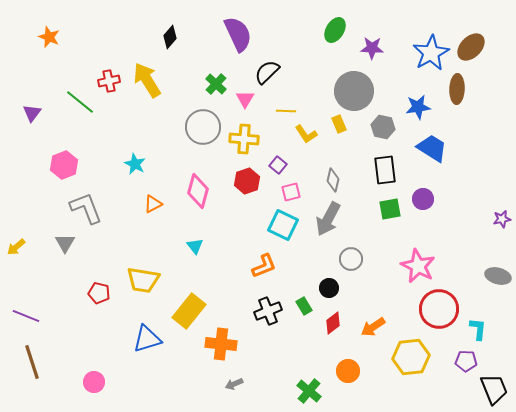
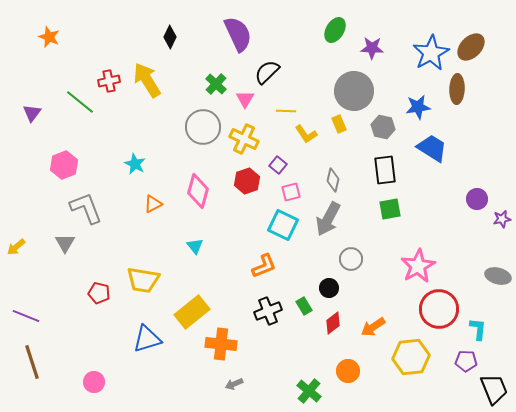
black diamond at (170, 37): rotated 15 degrees counterclockwise
yellow cross at (244, 139): rotated 20 degrees clockwise
purple circle at (423, 199): moved 54 px right
pink star at (418, 266): rotated 16 degrees clockwise
yellow rectangle at (189, 311): moved 3 px right, 1 px down; rotated 12 degrees clockwise
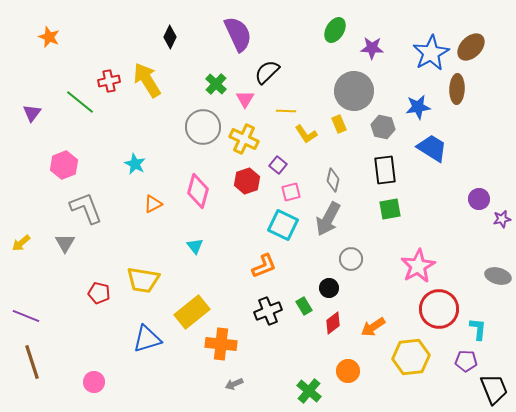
purple circle at (477, 199): moved 2 px right
yellow arrow at (16, 247): moved 5 px right, 4 px up
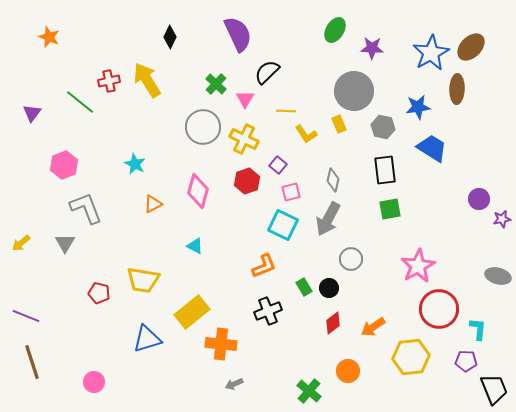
cyan triangle at (195, 246): rotated 24 degrees counterclockwise
green rectangle at (304, 306): moved 19 px up
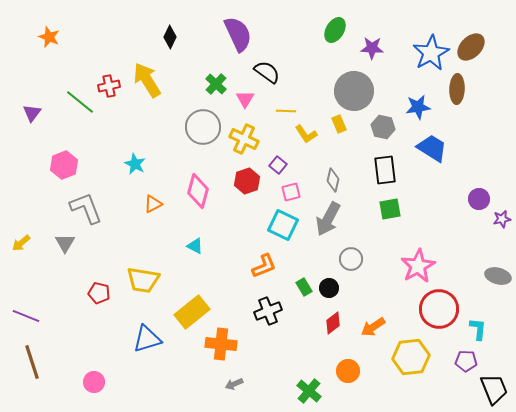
black semicircle at (267, 72): rotated 80 degrees clockwise
red cross at (109, 81): moved 5 px down
